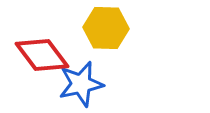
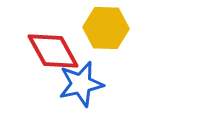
red diamond: moved 11 px right, 4 px up; rotated 8 degrees clockwise
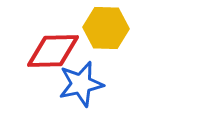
red diamond: rotated 62 degrees counterclockwise
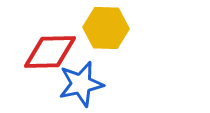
red diamond: moved 3 px left, 1 px down
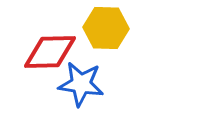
blue star: rotated 21 degrees clockwise
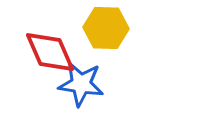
red diamond: rotated 68 degrees clockwise
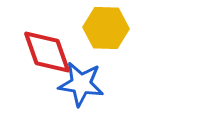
red diamond: moved 3 px left; rotated 4 degrees clockwise
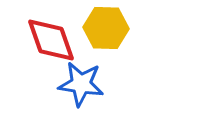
red diamond: moved 4 px right, 12 px up
